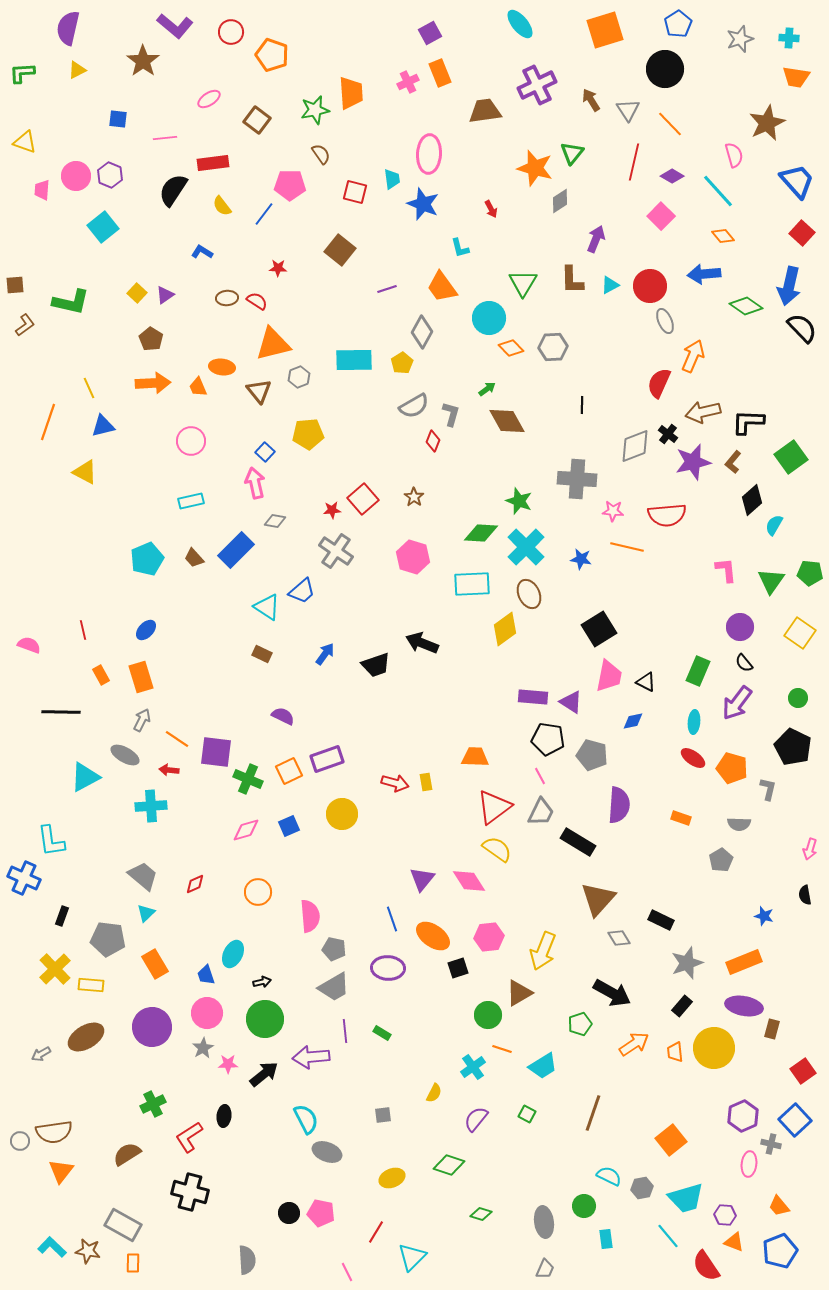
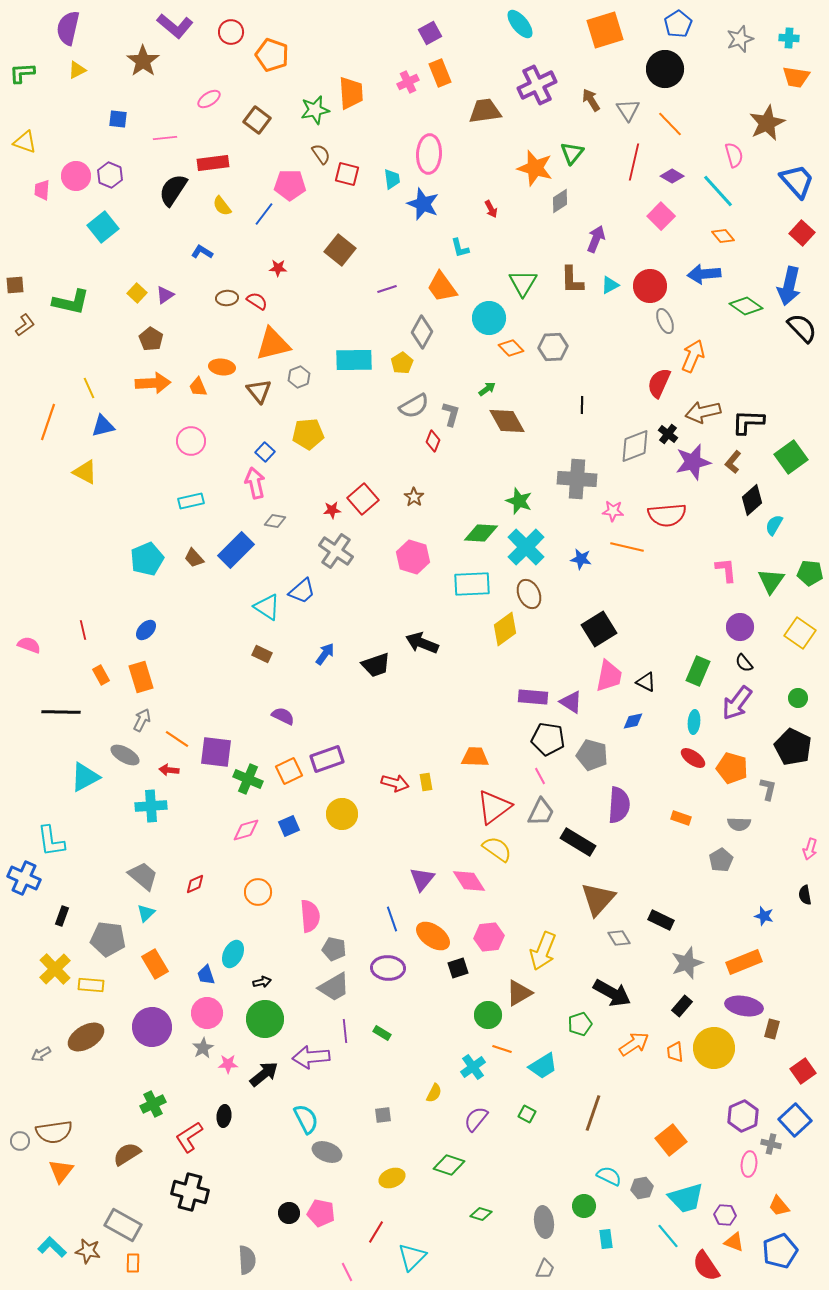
red square at (355, 192): moved 8 px left, 18 px up
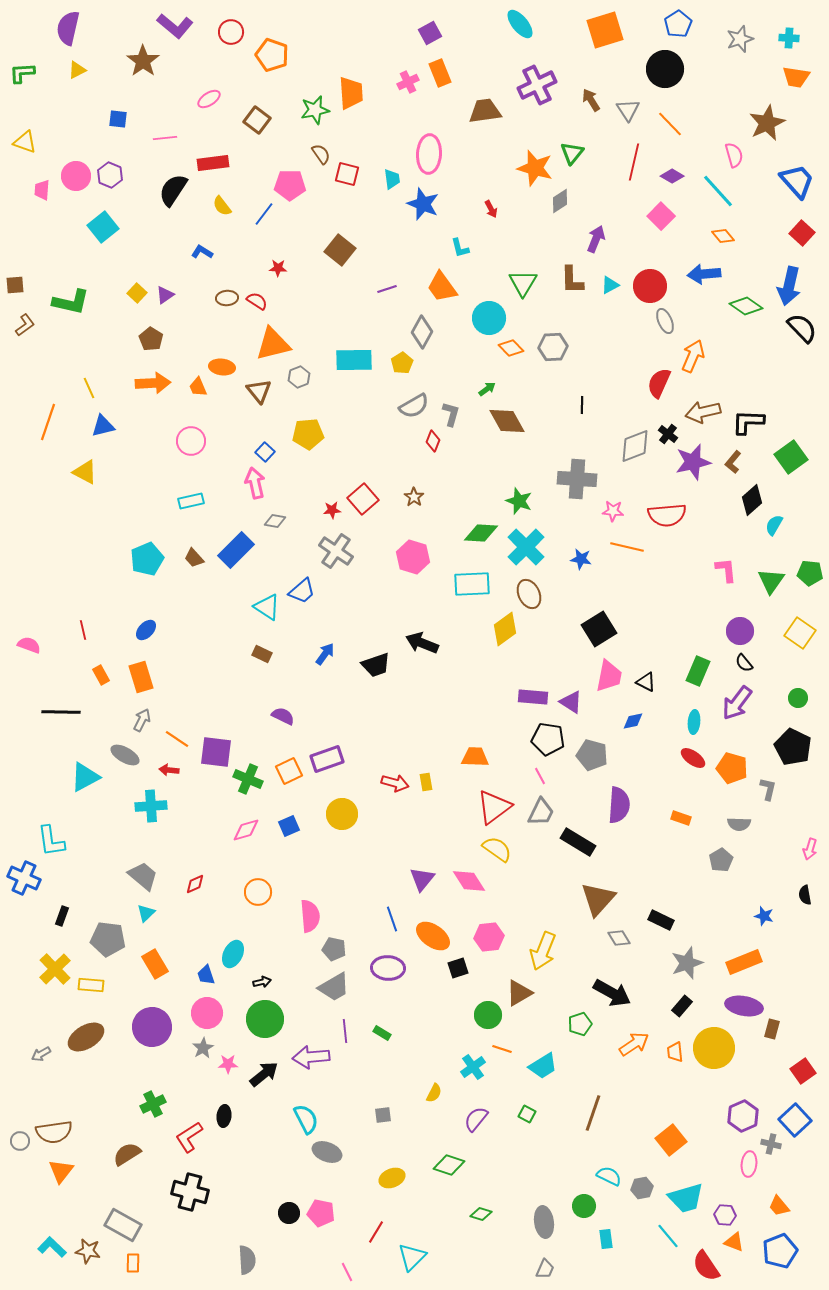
purple circle at (740, 627): moved 4 px down
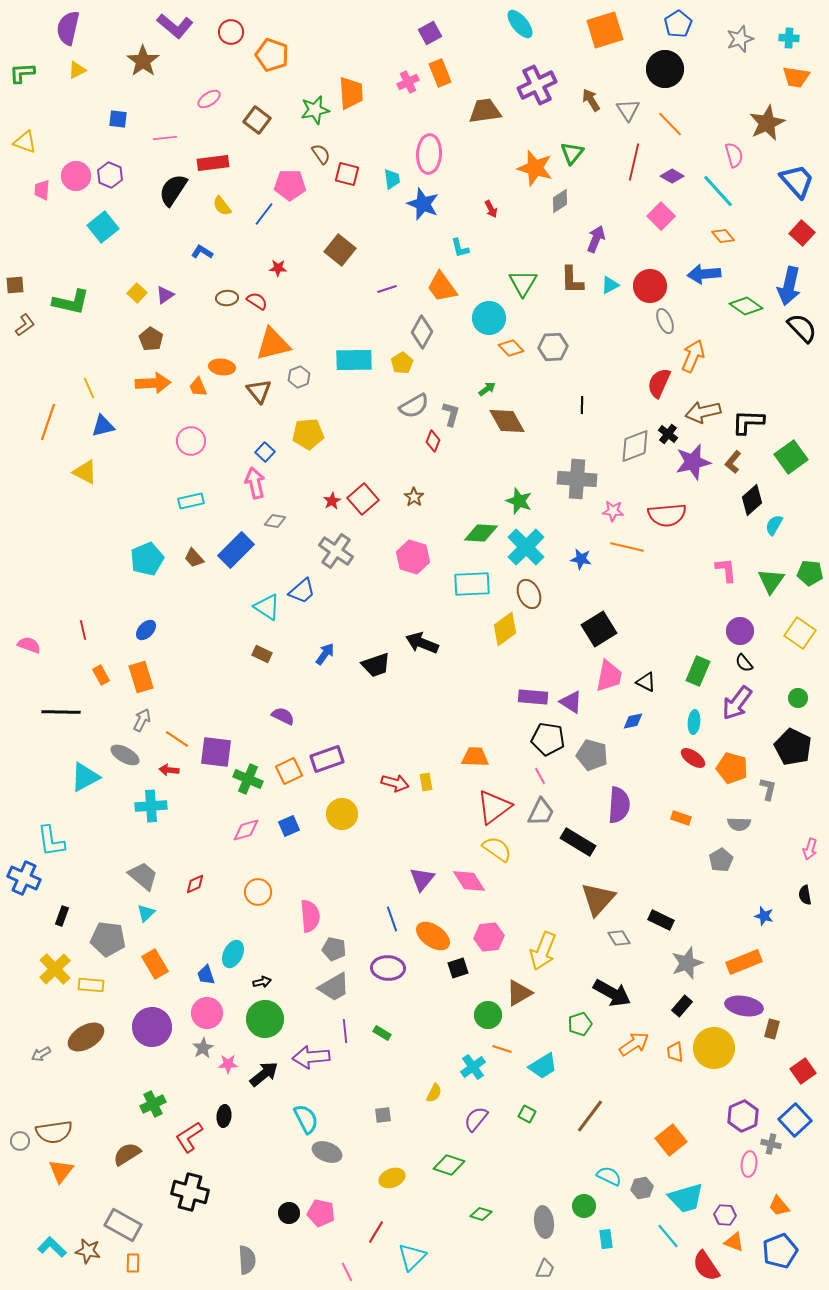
red star at (332, 510): moved 9 px up; rotated 24 degrees counterclockwise
brown line at (593, 1113): moved 3 px left, 3 px down; rotated 18 degrees clockwise
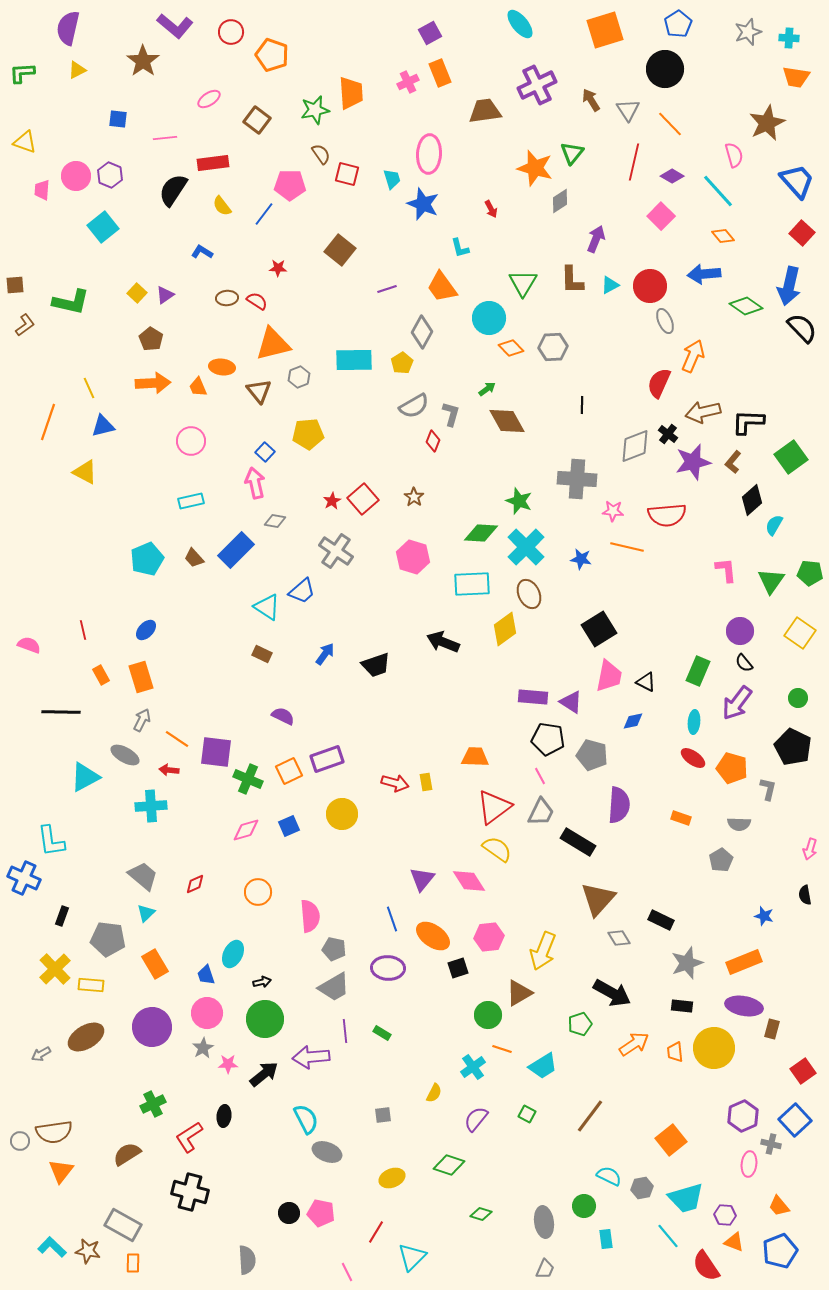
gray star at (740, 39): moved 8 px right, 7 px up
cyan trapezoid at (392, 179): rotated 10 degrees counterclockwise
black arrow at (422, 643): moved 21 px right, 1 px up
black rectangle at (682, 1006): rotated 55 degrees clockwise
